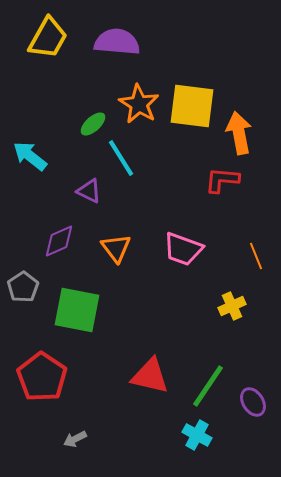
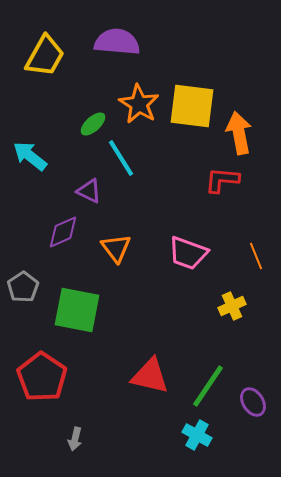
yellow trapezoid: moved 3 px left, 18 px down
purple diamond: moved 4 px right, 9 px up
pink trapezoid: moved 5 px right, 4 px down
gray arrow: rotated 50 degrees counterclockwise
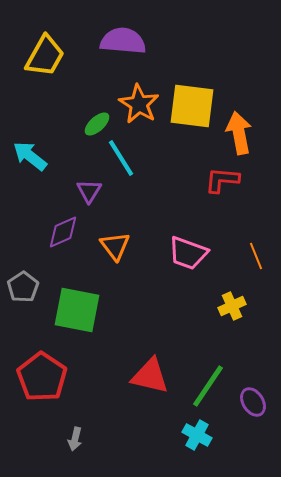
purple semicircle: moved 6 px right, 1 px up
green ellipse: moved 4 px right
purple triangle: rotated 36 degrees clockwise
orange triangle: moved 1 px left, 2 px up
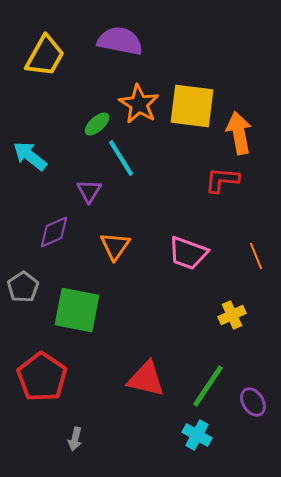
purple semicircle: moved 3 px left; rotated 6 degrees clockwise
purple diamond: moved 9 px left
orange triangle: rotated 12 degrees clockwise
yellow cross: moved 9 px down
red triangle: moved 4 px left, 3 px down
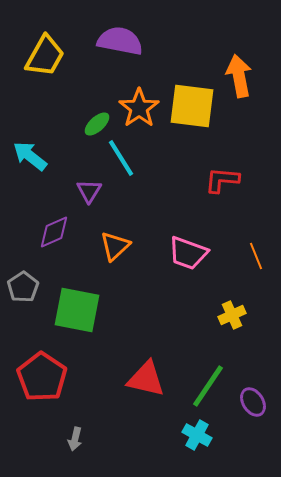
orange star: moved 4 px down; rotated 6 degrees clockwise
orange arrow: moved 57 px up
orange triangle: rotated 12 degrees clockwise
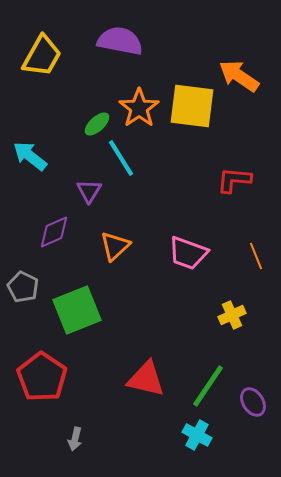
yellow trapezoid: moved 3 px left
orange arrow: rotated 45 degrees counterclockwise
red L-shape: moved 12 px right
gray pentagon: rotated 12 degrees counterclockwise
green square: rotated 33 degrees counterclockwise
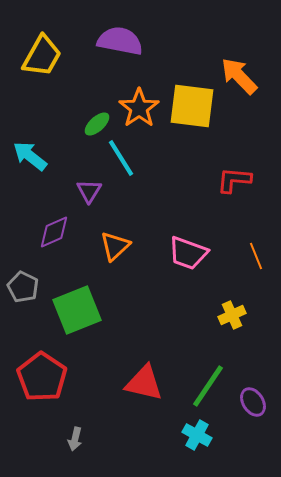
orange arrow: rotated 12 degrees clockwise
red triangle: moved 2 px left, 4 px down
